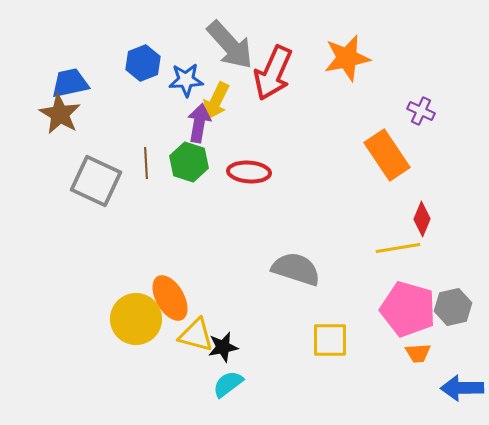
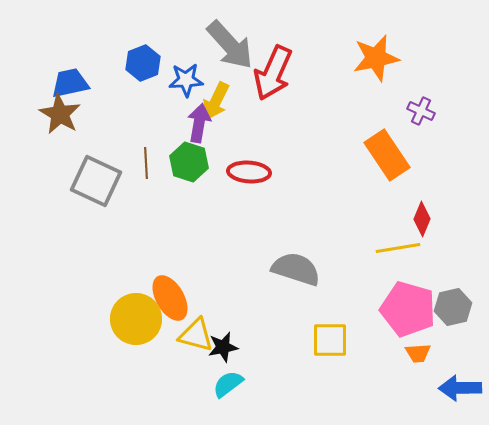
orange star: moved 29 px right
blue arrow: moved 2 px left
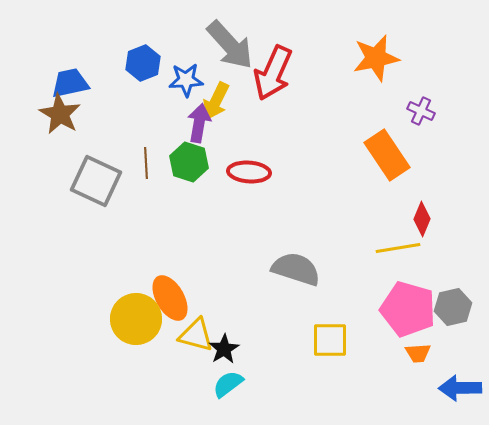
black star: moved 1 px right, 2 px down; rotated 20 degrees counterclockwise
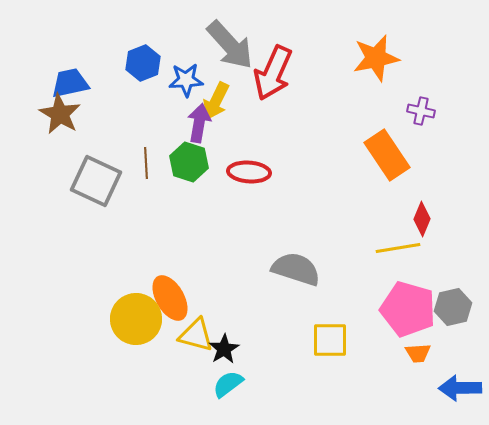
purple cross: rotated 12 degrees counterclockwise
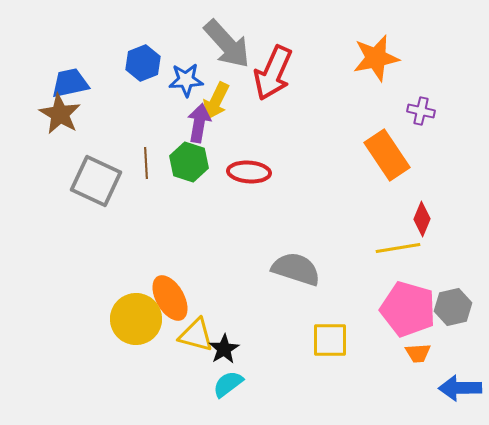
gray arrow: moved 3 px left, 1 px up
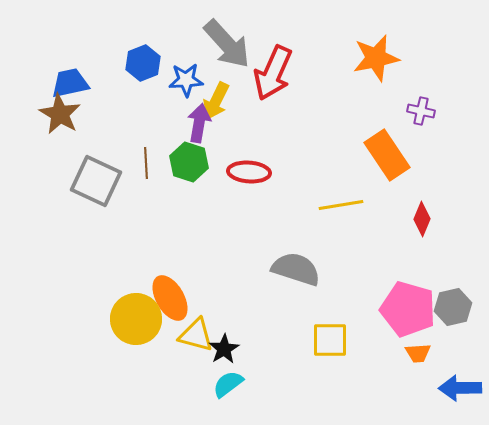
yellow line: moved 57 px left, 43 px up
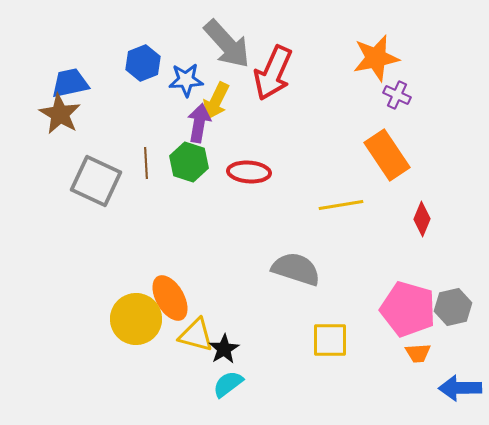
purple cross: moved 24 px left, 16 px up; rotated 12 degrees clockwise
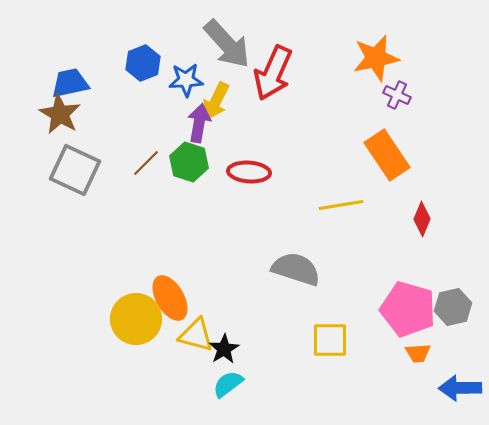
brown line: rotated 48 degrees clockwise
gray square: moved 21 px left, 11 px up
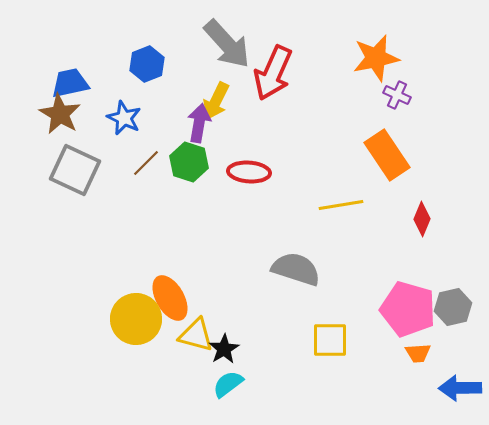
blue hexagon: moved 4 px right, 1 px down
blue star: moved 62 px left, 38 px down; rotated 28 degrees clockwise
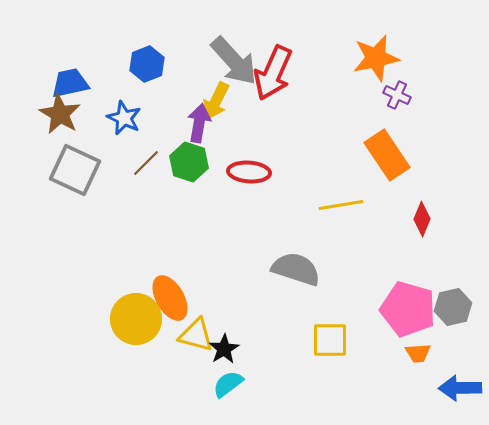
gray arrow: moved 7 px right, 17 px down
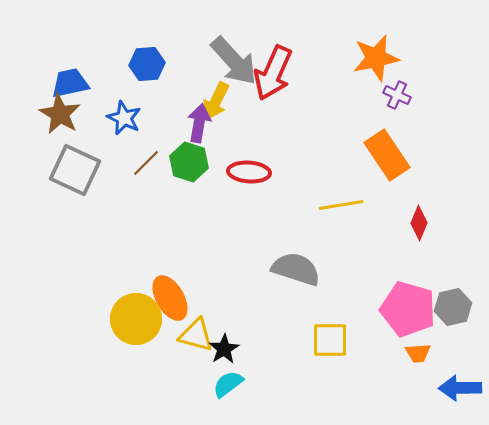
blue hexagon: rotated 16 degrees clockwise
red diamond: moved 3 px left, 4 px down
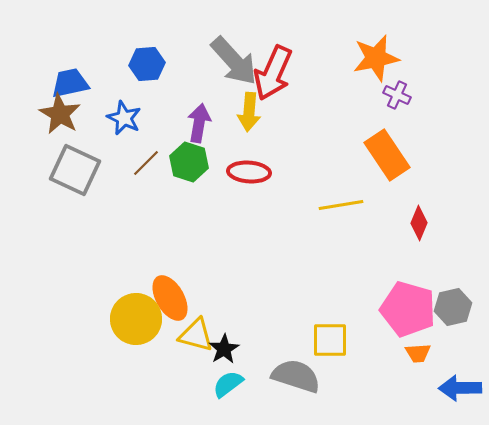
yellow arrow: moved 33 px right, 11 px down; rotated 21 degrees counterclockwise
gray semicircle: moved 107 px down
